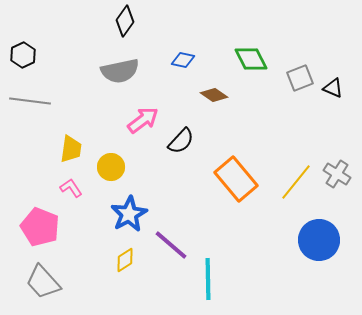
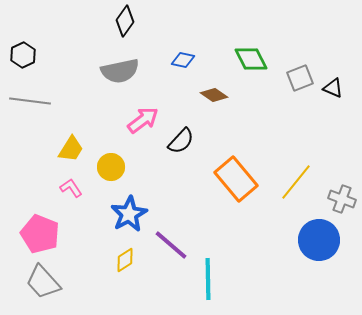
yellow trapezoid: rotated 24 degrees clockwise
gray cross: moved 5 px right, 25 px down; rotated 12 degrees counterclockwise
pink pentagon: moved 7 px down
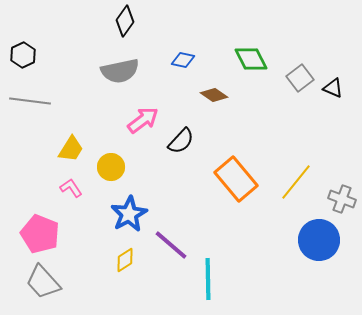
gray square: rotated 16 degrees counterclockwise
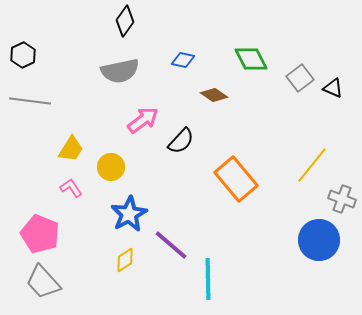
yellow line: moved 16 px right, 17 px up
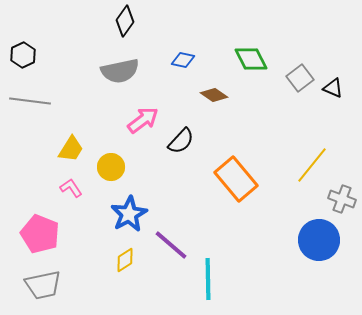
gray trapezoid: moved 3 px down; rotated 60 degrees counterclockwise
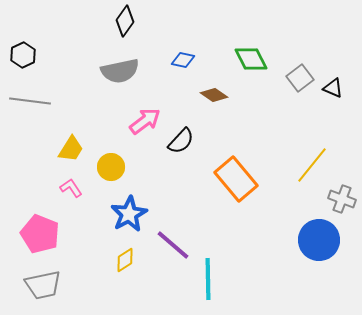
pink arrow: moved 2 px right, 1 px down
purple line: moved 2 px right
